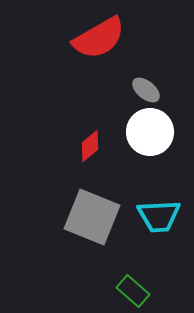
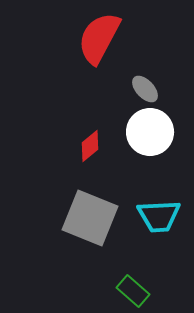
red semicircle: rotated 148 degrees clockwise
gray ellipse: moved 1 px left, 1 px up; rotated 8 degrees clockwise
gray square: moved 2 px left, 1 px down
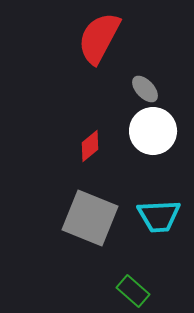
white circle: moved 3 px right, 1 px up
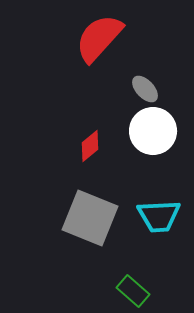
red semicircle: rotated 14 degrees clockwise
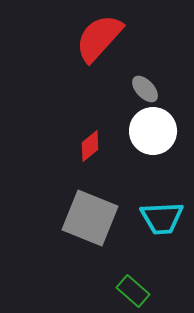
cyan trapezoid: moved 3 px right, 2 px down
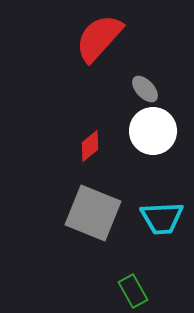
gray square: moved 3 px right, 5 px up
green rectangle: rotated 20 degrees clockwise
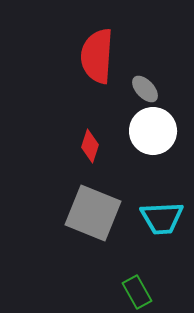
red semicircle: moved 2 px left, 18 px down; rotated 38 degrees counterclockwise
red diamond: rotated 32 degrees counterclockwise
green rectangle: moved 4 px right, 1 px down
